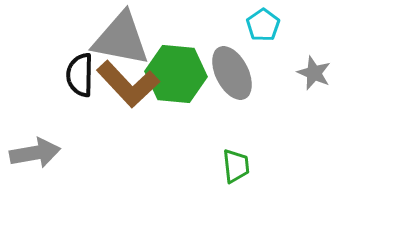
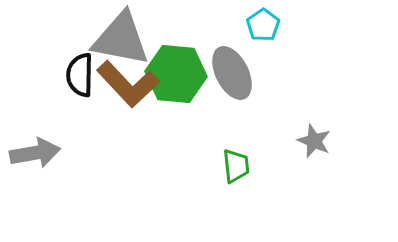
gray star: moved 68 px down
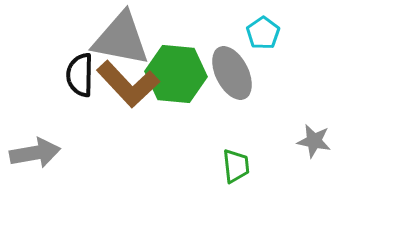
cyan pentagon: moved 8 px down
gray star: rotated 12 degrees counterclockwise
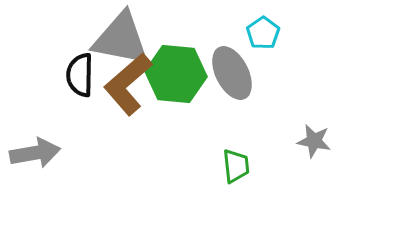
brown L-shape: rotated 92 degrees clockwise
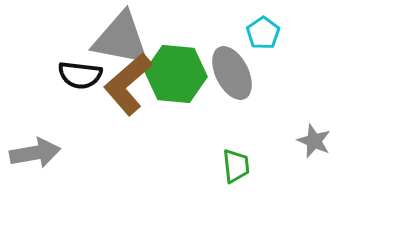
black semicircle: rotated 84 degrees counterclockwise
gray star: rotated 12 degrees clockwise
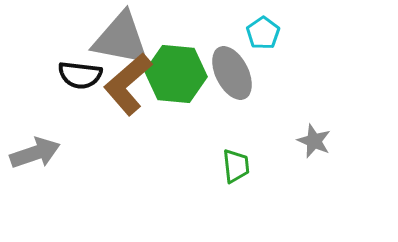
gray arrow: rotated 9 degrees counterclockwise
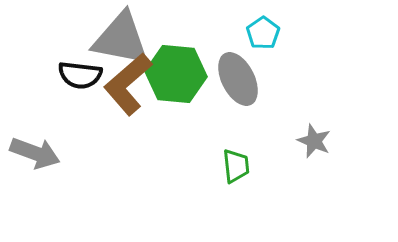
gray ellipse: moved 6 px right, 6 px down
gray arrow: rotated 39 degrees clockwise
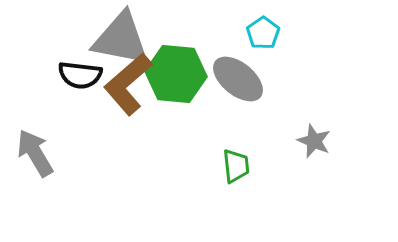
gray ellipse: rotated 24 degrees counterclockwise
gray arrow: rotated 141 degrees counterclockwise
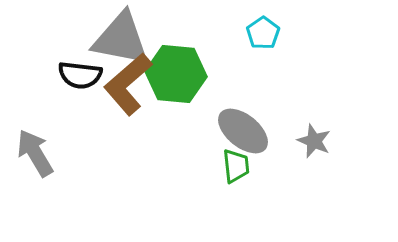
gray ellipse: moved 5 px right, 52 px down
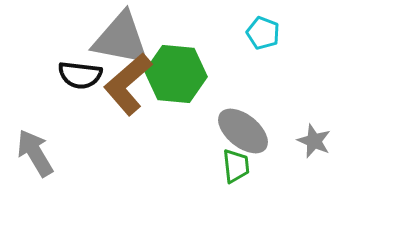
cyan pentagon: rotated 16 degrees counterclockwise
